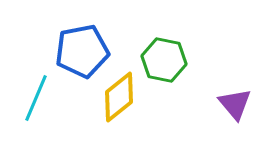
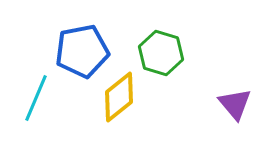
green hexagon: moved 3 px left, 7 px up; rotated 6 degrees clockwise
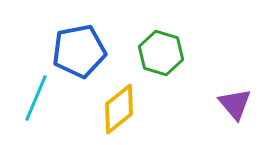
blue pentagon: moved 3 px left
yellow diamond: moved 12 px down
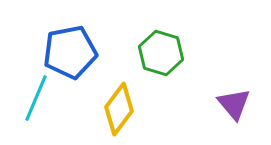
blue pentagon: moved 9 px left, 1 px down
purple triangle: moved 1 px left
yellow diamond: rotated 15 degrees counterclockwise
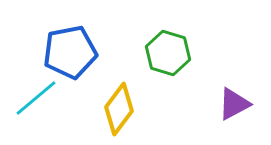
green hexagon: moved 7 px right
cyan line: rotated 27 degrees clockwise
purple triangle: rotated 42 degrees clockwise
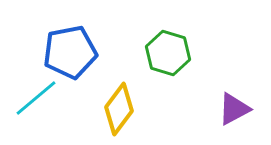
purple triangle: moved 5 px down
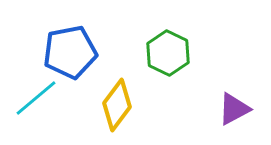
green hexagon: rotated 9 degrees clockwise
yellow diamond: moved 2 px left, 4 px up
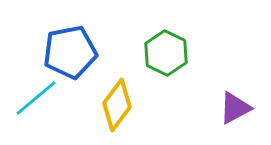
green hexagon: moved 2 px left
purple triangle: moved 1 px right, 1 px up
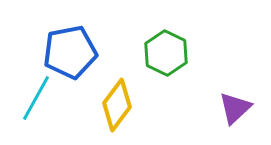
cyan line: rotated 21 degrees counterclockwise
purple triangle: rotated 15 degrees counterclockwise
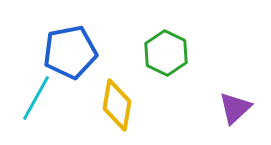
yellow diamond: rotated 27 degrees counterclockwise
